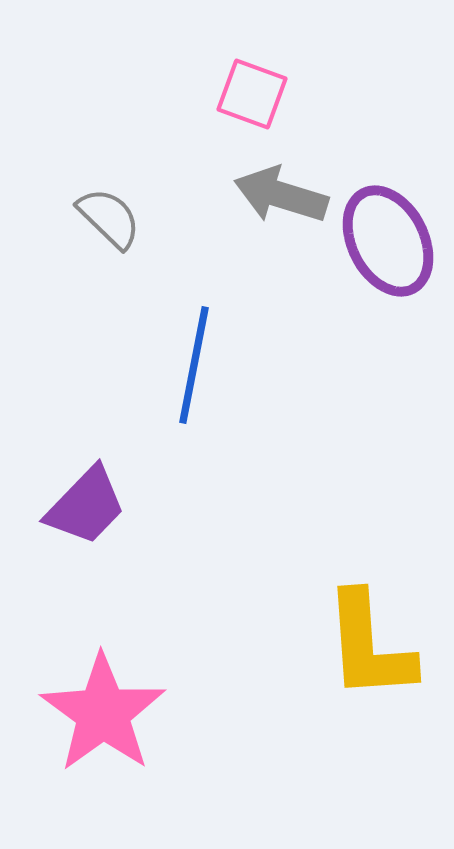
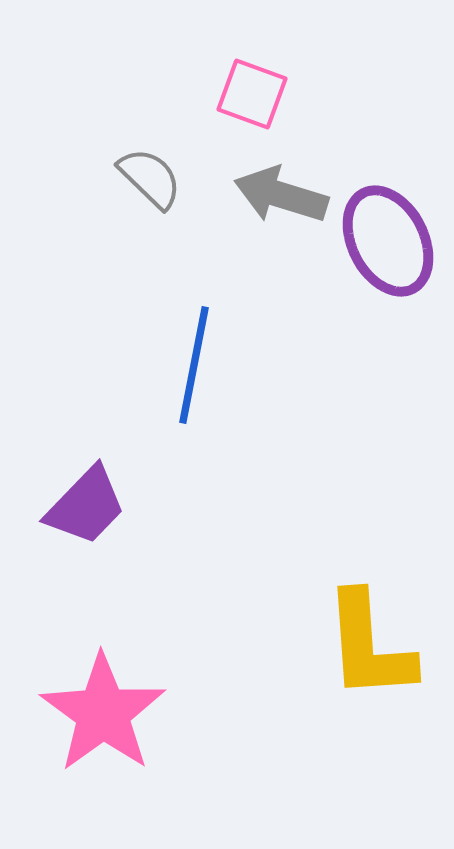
gray semicircle: moved 41 px right, 40 px up
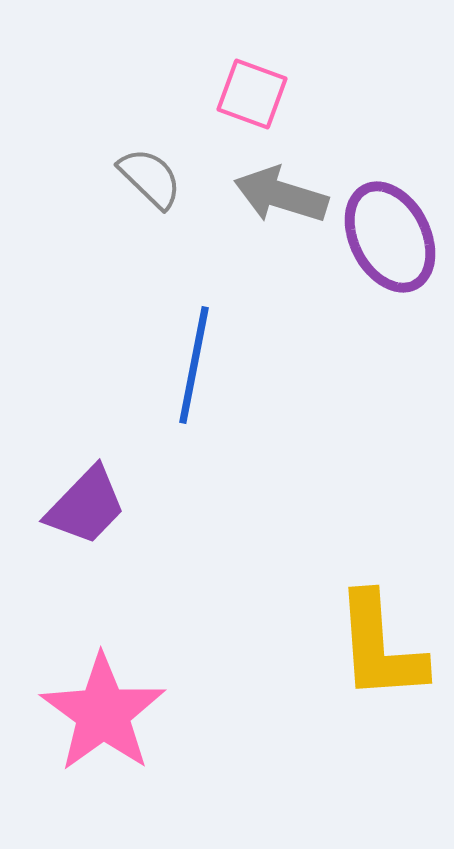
purple ellipse: moved 2 px right, 4 px up
yellow L-shape: moved 11 px right, 1 px down
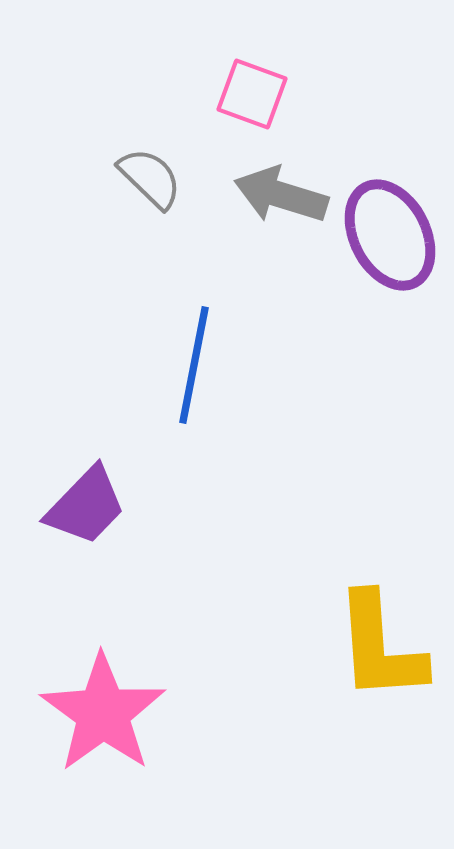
purple ellipse: moved 2 px up
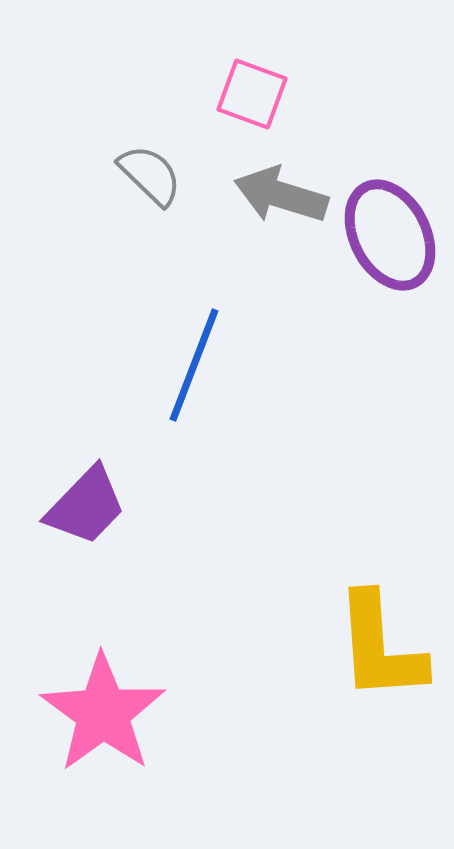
gray semicircle: moved 3 px up
blue line: rotated 10 degrees clockwise
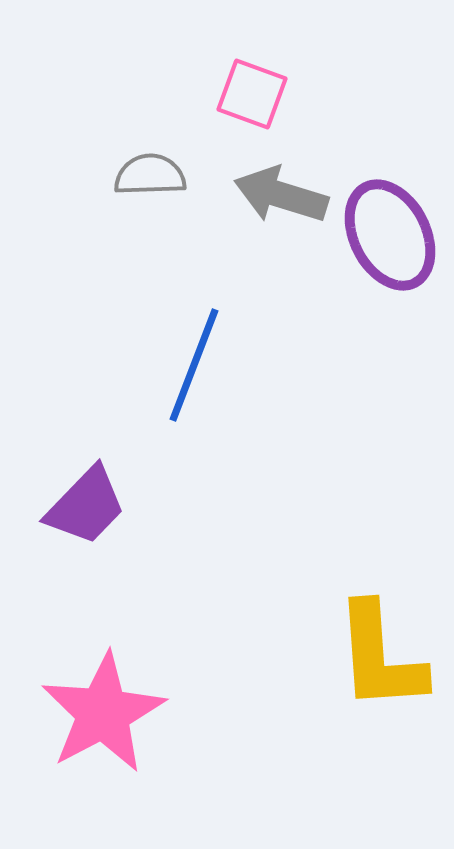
gray semicircle: rotated 46 degrees counterclockwise
yellow L-shape: moved 10 px down
pink star: rotated 8 degrees clockwise
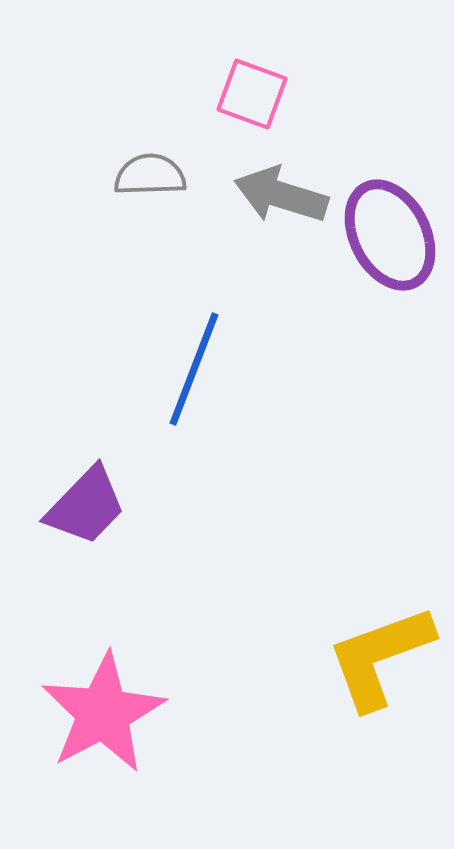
blue line: moved 4 px down
yellow L-shape: rotated 74 degrees clockwise
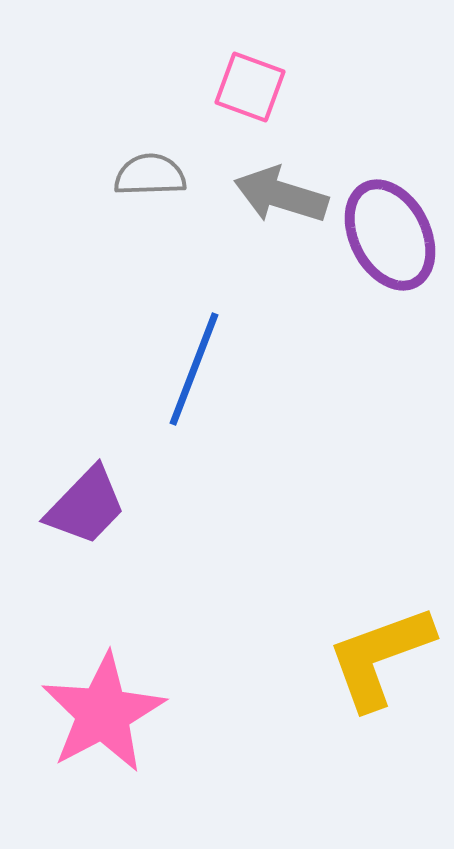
pink square: moved 2 px left, 7 px up
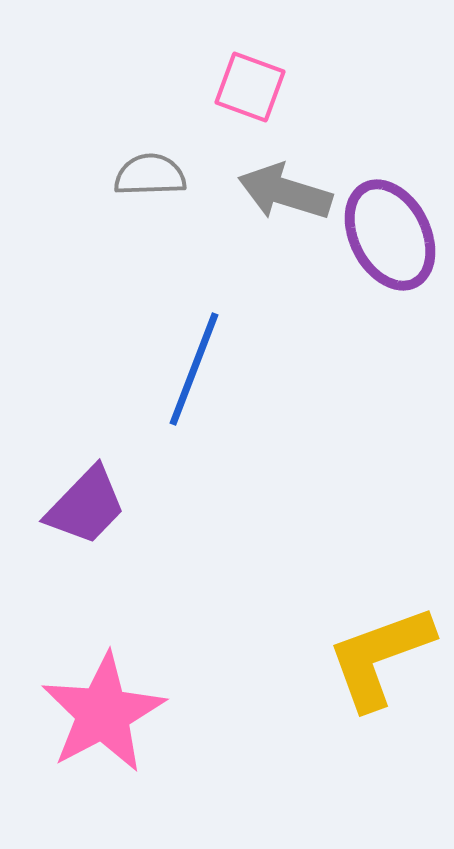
gray arrow: moved 4 px right, 3 px up
